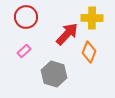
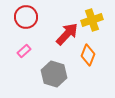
yellow cross: moved 2 px down; rotated 20 degrees counterclockwise
orange diamond: moved 1 px left, 3 px down
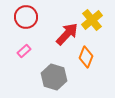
yellow cross: rotated 20 degrees counterclockwise
orange diamond: moved 2 px left, 2 px down
gray hexagon: moved 3 px down
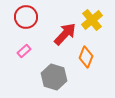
red arrow: moved 2 px left
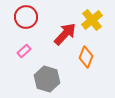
gray hexagon: moved 7 px left, 2 px down
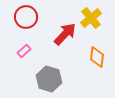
yellow cross: moved 1 px left, 2 px up
orange diamond: moved 11 px right; rotated 15 degrees counterclockwise
gray hexagon: moved 2 px right
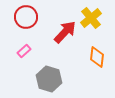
red arrow: moved 2 px up
